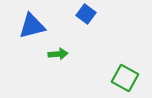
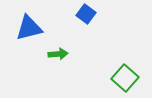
blue triangle: moved 3 px left, 2 px down
green square: rotated 12 degrees clockwise
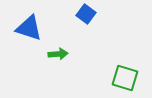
blue triangle: rotated 32 degrees clockwise
green square: rotated 24 degrees counterclockwise
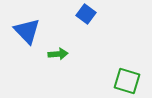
blue triangle: moved 2 px left, 3 px down; rotated 28 degrees clockwise
green square: moved 2 px right, 3 px down
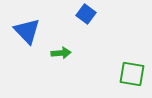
green arrow: moved 3 px right, 1 px up
green square: moved 5 px right, 7 px up; rotated 8 degrees counterclockwise
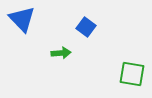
blue square: moved 13 px down
blue triangle: moved 5 px left, 12 px up
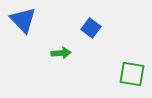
blue triangle: moved 1 px right, 1 px down
blue square: moved 5 px right, 1 px down
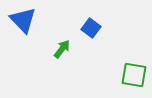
green arrow: moved 1 px right, 4 px up; rotated 48 degrees counterclockwise
green square: moved 2 px right, 1 px down
